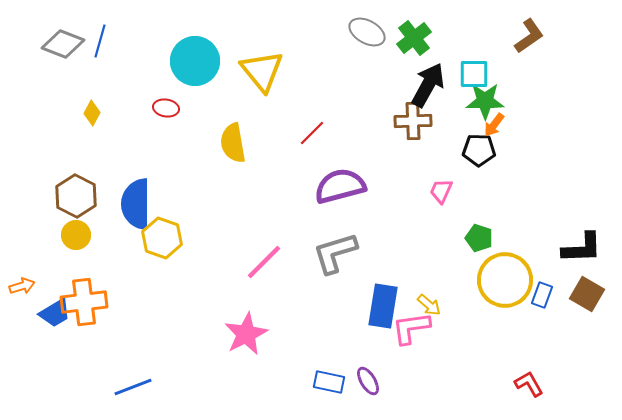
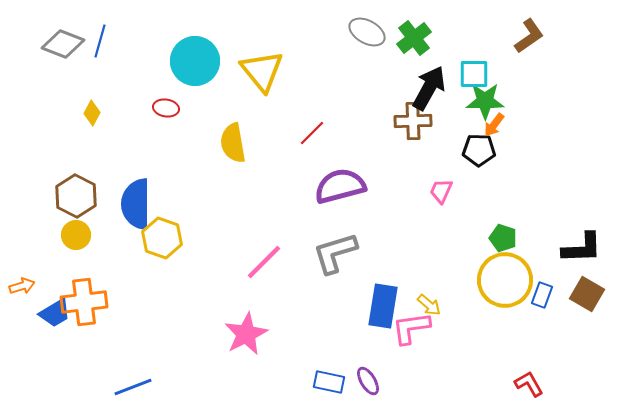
black arrow at (428, 85): moved 1 px right, 3 px down
green pentagon at (479, 238): moved 24 px right
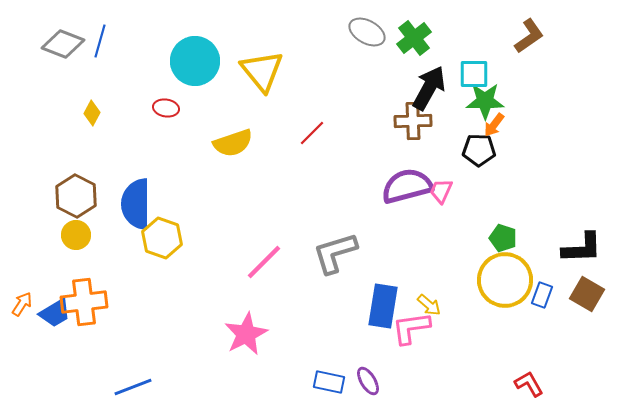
yellow semicircle at (233, 143): rotated 99 degrees counterclockwise
purple semicircle at (340, 186): moved 67 px right
orange arrow at (22, 286): moved 18 px down; rotated 40 degrees counterclockwise
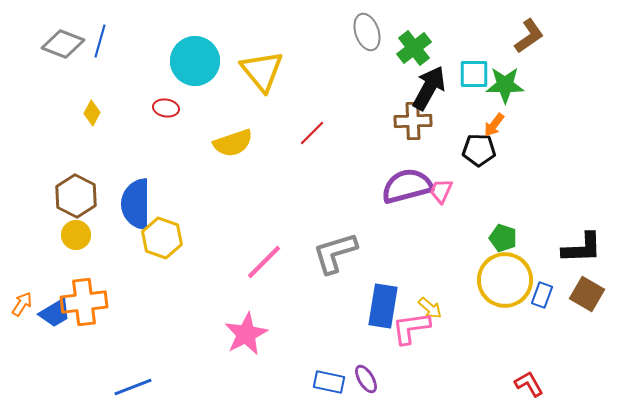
gray ellipse at (367, 32): rotated 42 degrees clockwise
green cross at (414, 38): moved 10 px down
green star at (485, 101): moved 20 px right, 16 px up
yellow arrow at (429, 305): moved 1 px right, 3 px down
purple ellipse at (368, 381): moved 2 px left, 2 px up
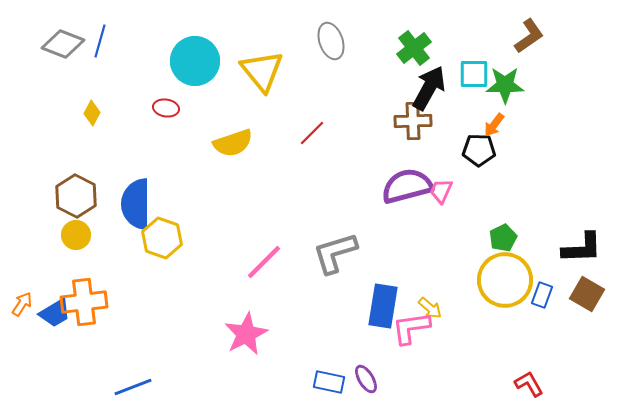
gray ellipse at (367, 32): moved 36 px left, 9 px down
green pentagon at (503, 238): rotated 28 degrees clockwise
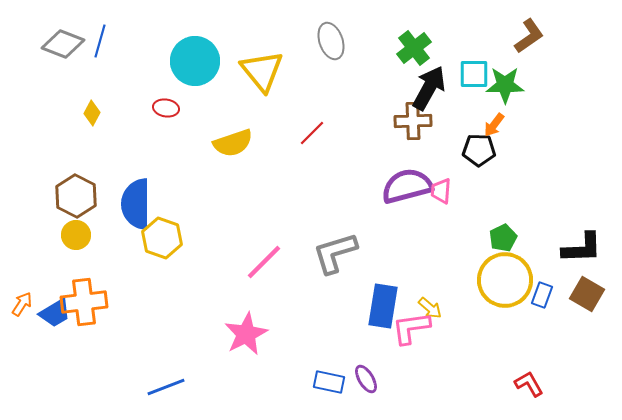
pink trapezoid at (441, 191): rotated 20 degrees counterclockwise
blue line at (133, 387): moved 33 px right
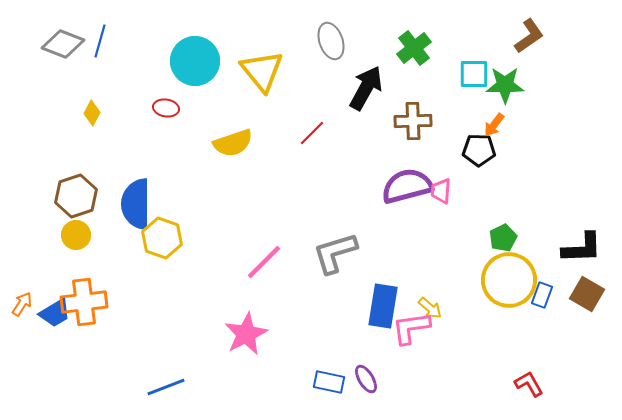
black arrow at (429, 88): moved 63 px left
brown hexagon at (76, 196): rotated 15 degrees clockwise
yellow circle at (505, 280): moved 4 px right
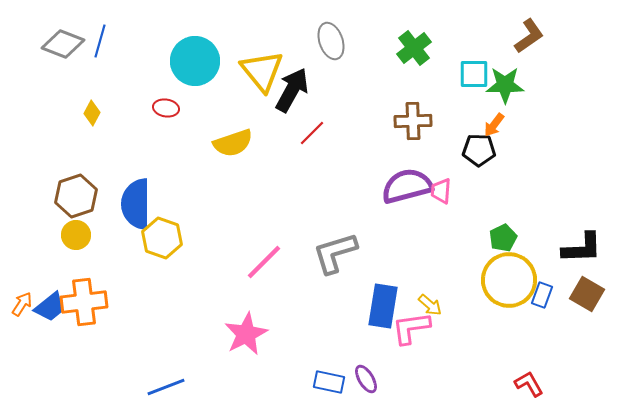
black arrow at (366, 88): moved 74 px left, 2 px down
yellow arrow at (430, 308): moved 3 px up
blue trapezoid at (55, 313): moved 5 px left, 6 px up; rotated 8 degrees counterclockwise
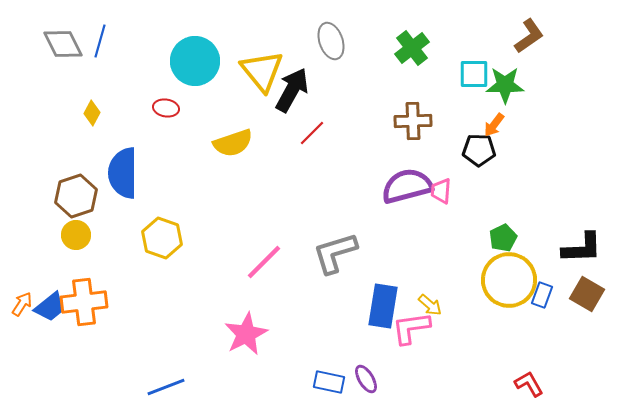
gray diamond at (63, 44): rotated 42 degrees clockwise
green cross at (414, 48): moved 2 px left
blue semicircle at (136, 204): moved 13 px left, 31 px up
